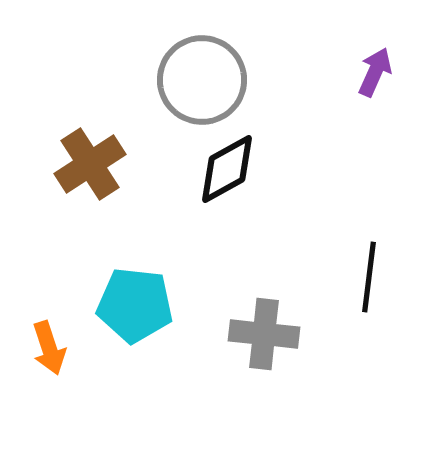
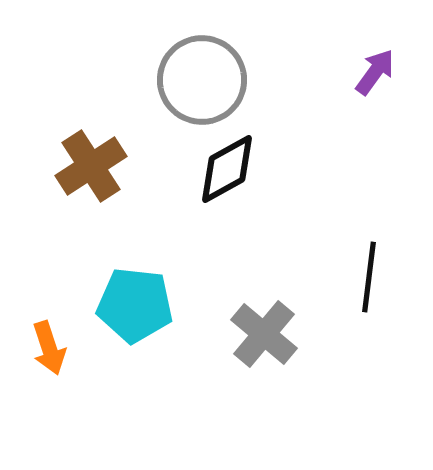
purple arrow: rotated 12 degrees clockwise
brown cross: moved 1 px right, 2 px down
gray cross: rotated 34 degrees clockwise
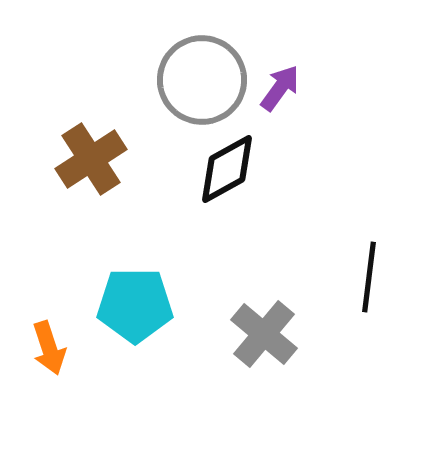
purple arrow: moved 95 px left, 16 px down
brown cross: moved 7 px up
cyan pentagon: rotated 6 degrees counterclockwise
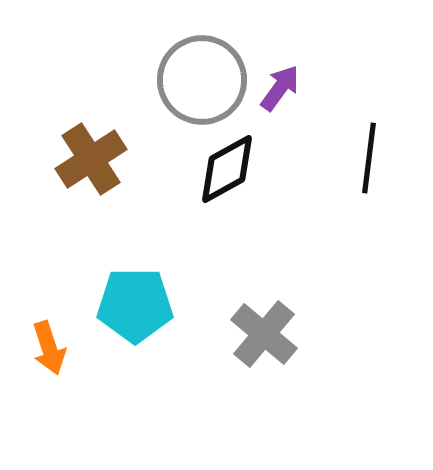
black line: moved 119 px up
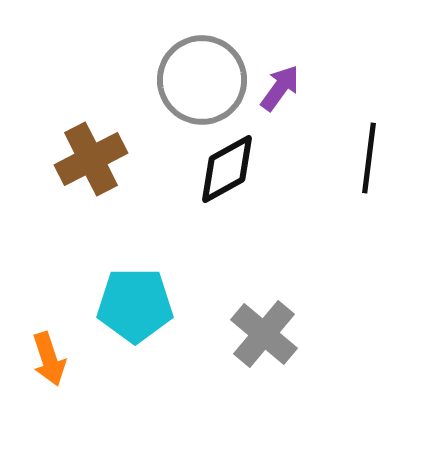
brown cross: rotated 6 degrees clockwise
orange arrow: moved 11 px down
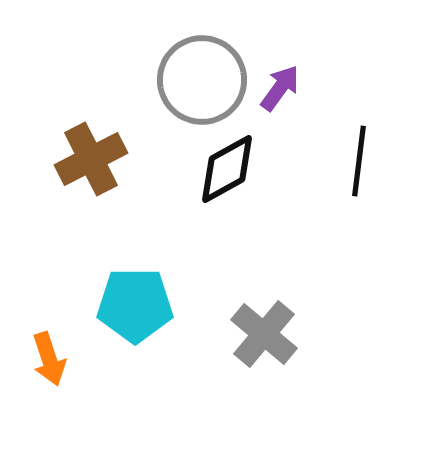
black line: moved 10 px left, 3 px down
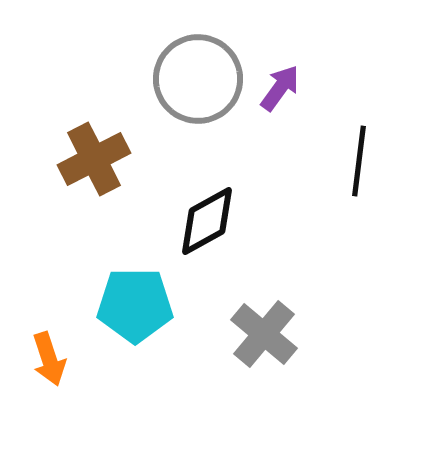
gray circle: moved 4 px left, 1 px up
brown cross: moved 3 px right
black diamond: moved 20 px left, 52 px down
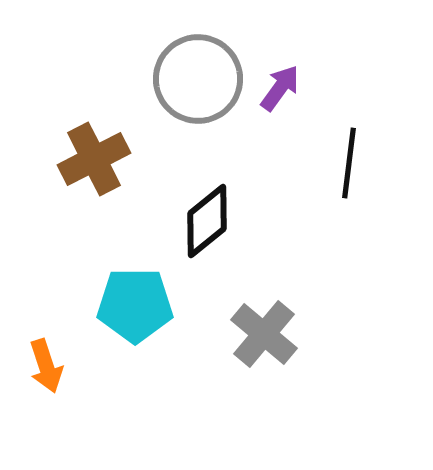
black line: moved 10 px left, 2 px down
black diamond: rotated 10 degrees counterclockwise
orange arrow: moved 3 px left, 7 px down
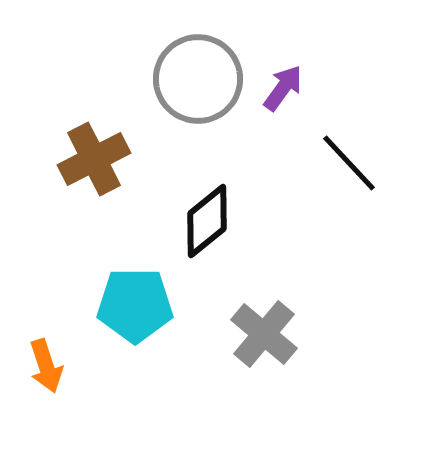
purple arrow: moved 3 px right
black line: rotated 50 degrees counterclockwise
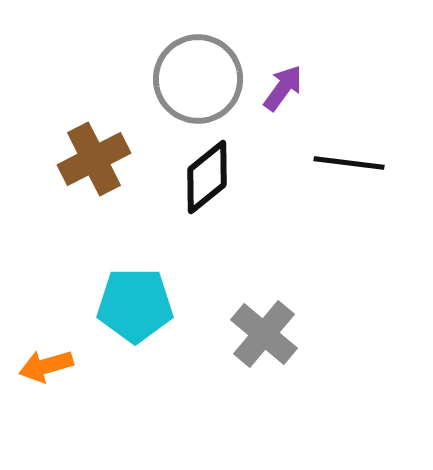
black line: rotated 40 degrees counterclockwise
black diamond: moved 44 px up
orange arrow: rotated 92 degrees clockwise
